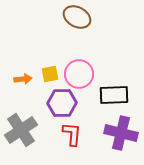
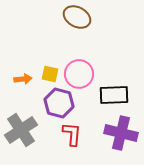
yellow square: rotated 24 degrees clockwise
purple hexagon: moved 3 px left; rotated 16 degrees clockwise
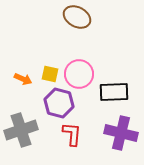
orange arrow: rotated 30 degrees clockwise
black rectangle: moved 3 px up
gray cross: rotated 16 degrees clockwise
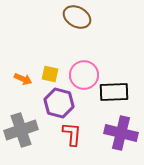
pink circle: moved 5 px right, 1 px down
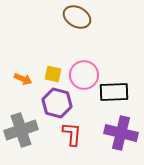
yellow square: moved 3 px right
purple hexagon: moved 2 px left
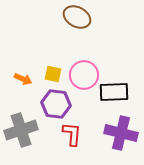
purple hexagon: moved 1 px left, 1 px down; rotated 8 degrees counterclockwise
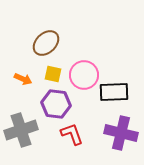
brown ellipse: moved 31 px left, 26 px down; rotated 72 degrees counterclockwise
red L-shape: rotated 25 degrees counterclockwise
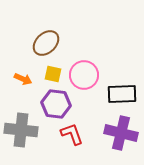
black rectangle: moved 8 px right, 2 px down
gray cross: rotated 24 degrees clockwise
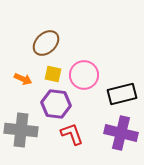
black rectangle: rotated 12 degrees counterclockwise
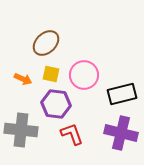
yellow square: moved 2 px left
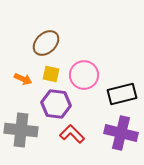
red L-shape: rotated 25 degrees counterclockwise
